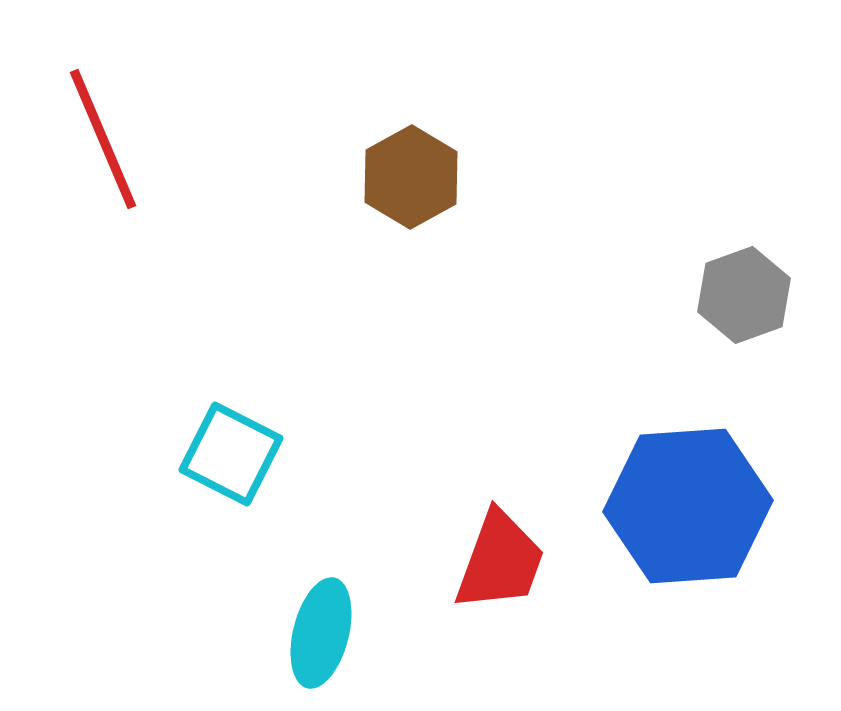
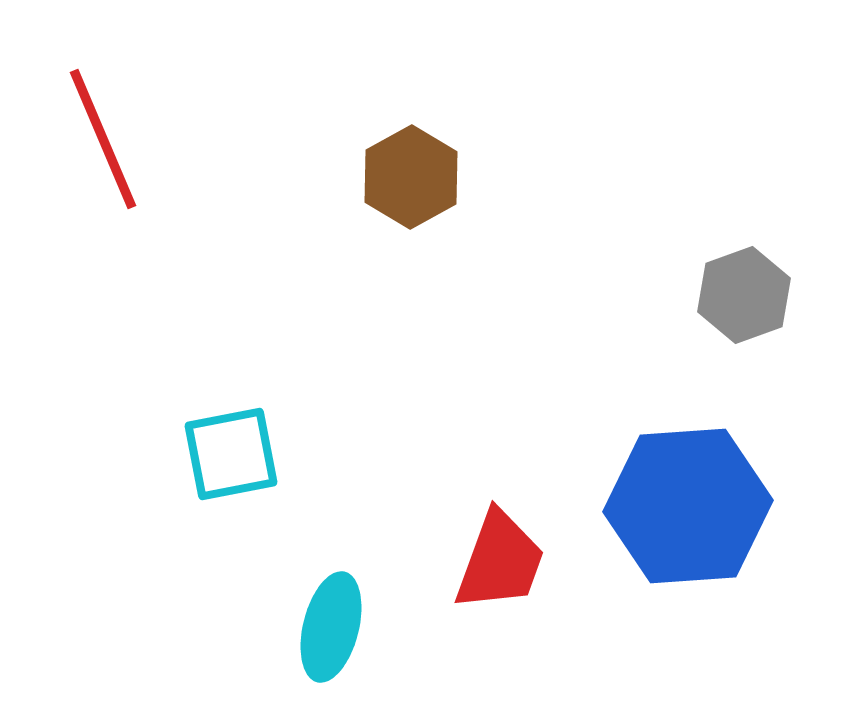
cyan square: rotated 38 degrees counterclockwise
cyan ellipse: moved 10 px right, 6 px up
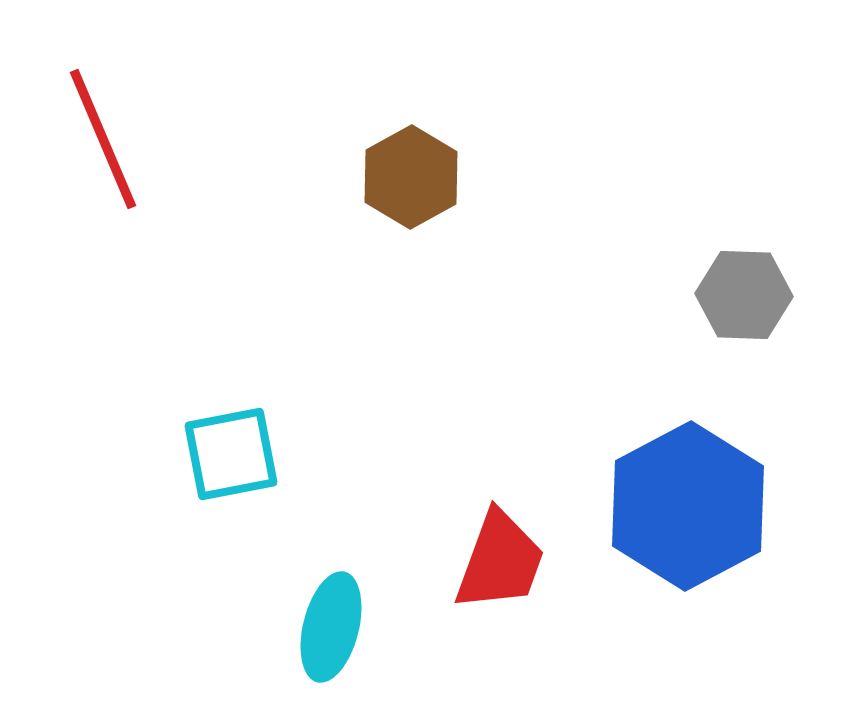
gray hexagon: rotated 22 degrees clockwise
blue hexagon: rotated 24 degrees counterclockwise
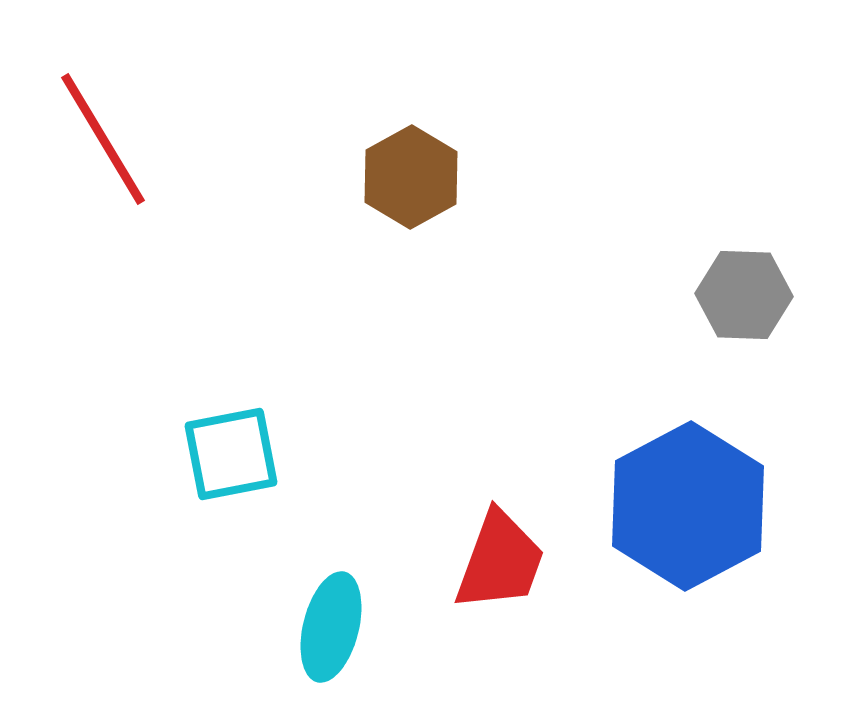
red line: rotated 8 degrees counterclockwise
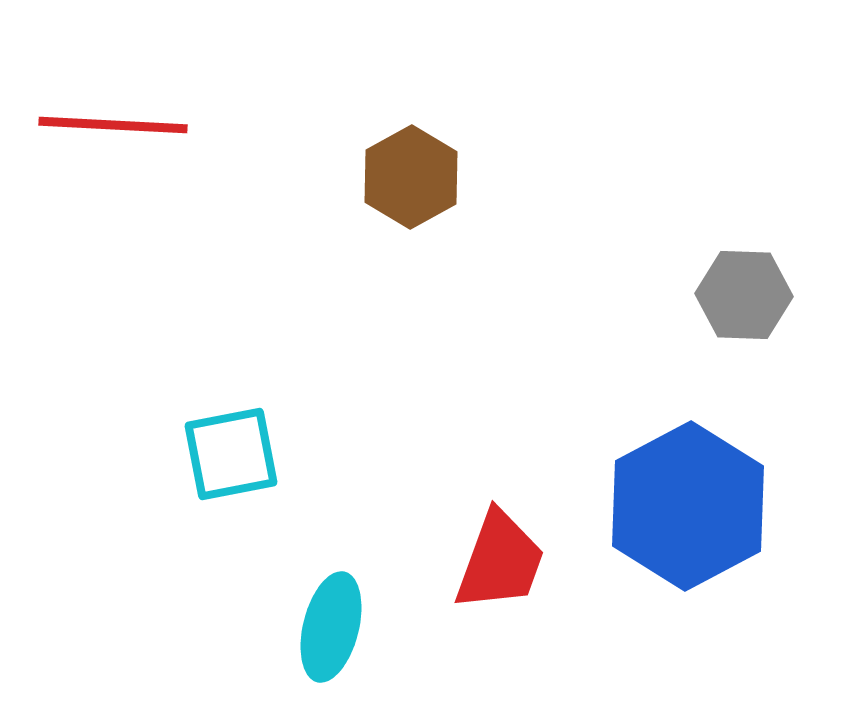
red line: moved 10 px right, 14 px up; rotated 56 degrees counterclockwise
